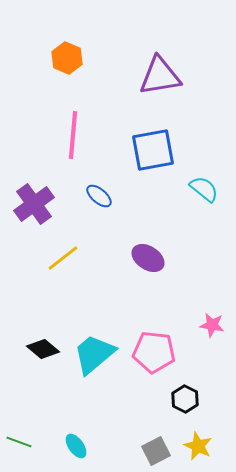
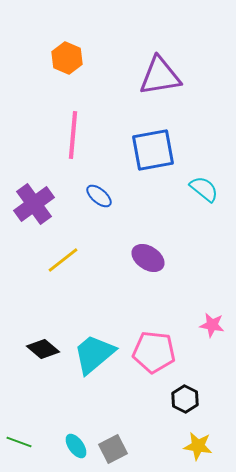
yellow line: moved 2 px down
yellow star: rotated 16 degrees counterclockwise
gray square: moved 43 px left, 2 px up
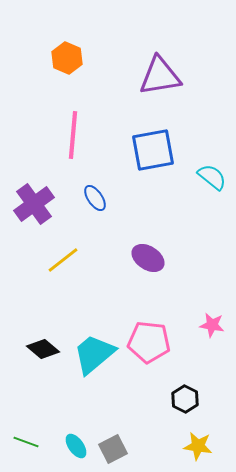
cyan semicircle: moved 8 px right, 12 px up
blue ellipse: moved 4 px left, 2 px down; rotated 16 degrees clockwise
pink pentagon: moved 5 px left, 10 px up
green line: moved 7 px right
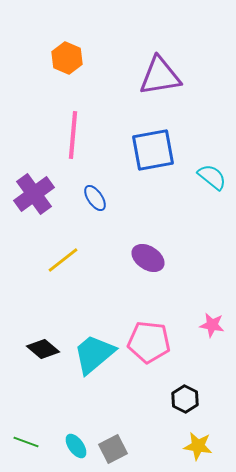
purple cross: moved 10 px up
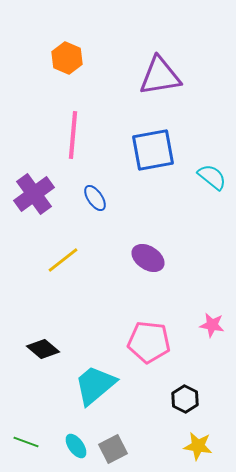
cyan trapezoid: moved 1 px right, 31 px down
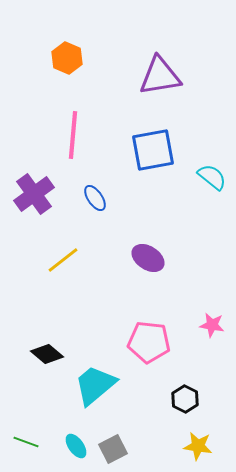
black diamond: moved 4 px right, 5 px down
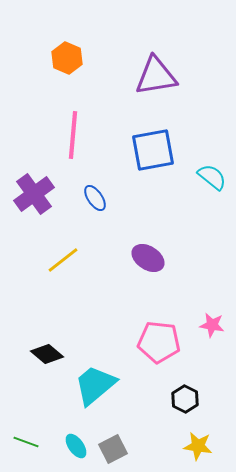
purple triangle: moved 4 px left
pink pentagon: moved 10 px right
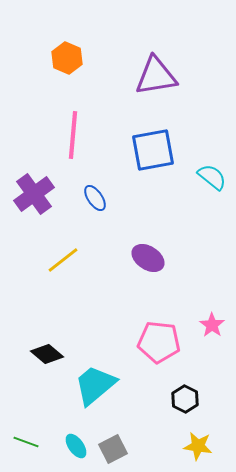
pink star: rotated 25 degrees clockwise
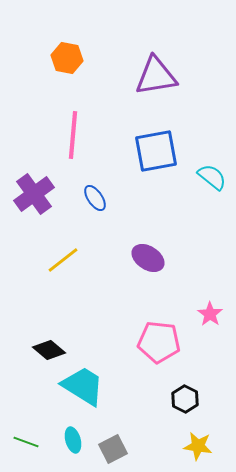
orange hexagon: rotated 12 degrees counterclockwise
blue square: moved 3 px right, 1 px down
pink star: moved 2 px left, 11 px up
black diamond: moved 2 px right, 4 px up
cyan trapezoid: moved 12 px left, 1 px down; rotated 72 degrees clockwise
cyan ellipse: moved 3 px left, 6 px up; rotated 20 degrees clockwise
